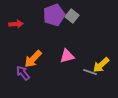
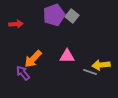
pink triangle: rotated 14 degrees clockwise
yellow arrow: rotated 36 degrees clockwise
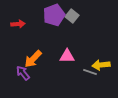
red arrow: moved 2 px right
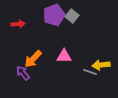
pink triangle: moved 3 px left
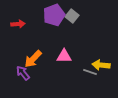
yellow arrow: rotated 12 degrees clockwise
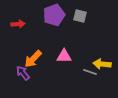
gray square: moved 8 px right; rotated 24 degrees counterclockwise
yellow arrow: moved 1 px right, 1 px up
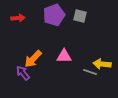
red arrow: moved 6 px up
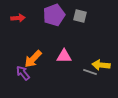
yellow arrow: moved 1 px left, 1 px down
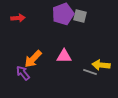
purple pentagon: moved 9 px right, 1 px up
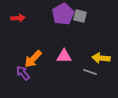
purple pentagon: rotated 10 degrees counterclockwise
yellow arrow: moved 7 px up
